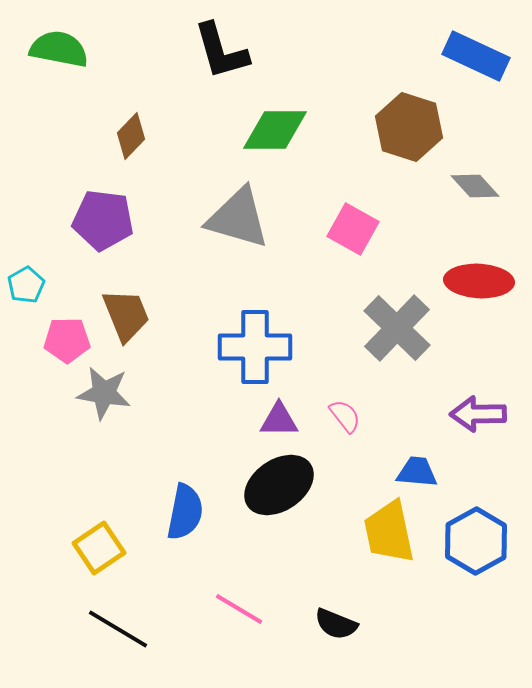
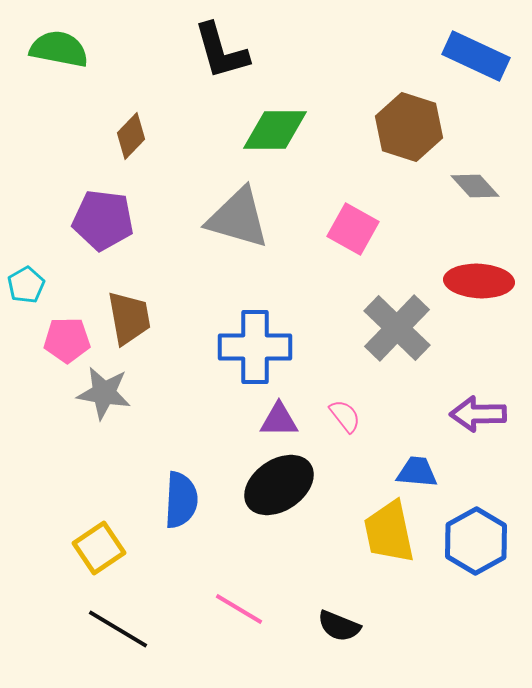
brown trapezoid: moved 3 px right, 3 px down; rotated 12 degrees clockwise
blue semicircle: moved 4 px left, 12 px up; rotated 8 degrees counterclockwise
black semicircle: moved 3 px right, 2 px down
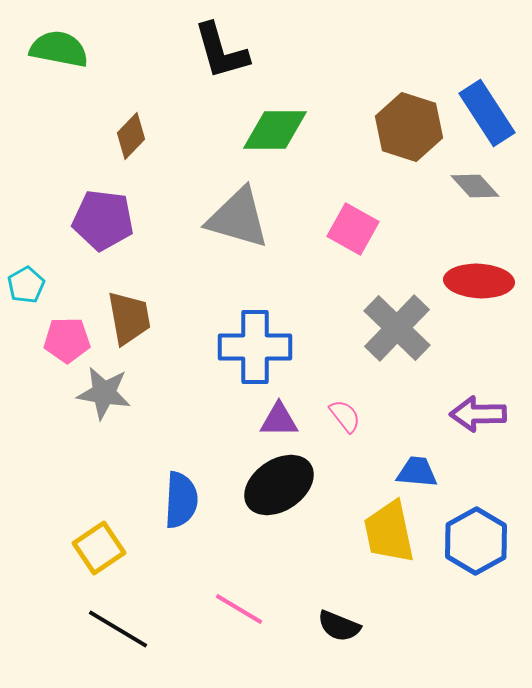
blue rectangle: moved 11 px right, 57 px down; rotated 32 degrees clockwise
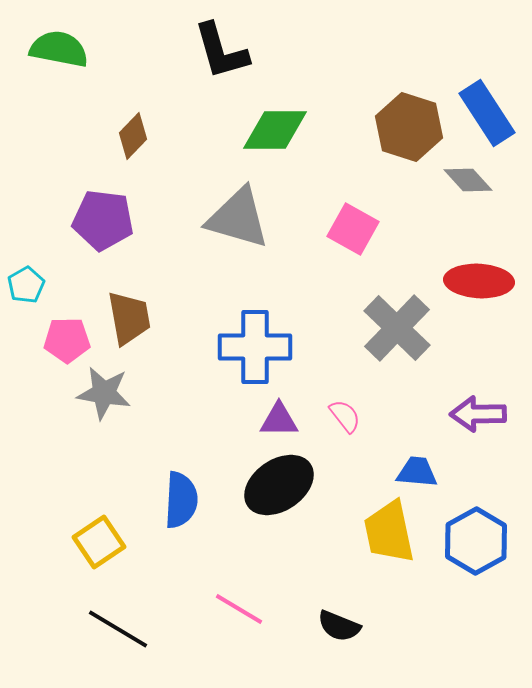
brown diamond: moved 2 px right
gray diamond: moved 7 px left, 6 px up
yellow square: moved 6 px up
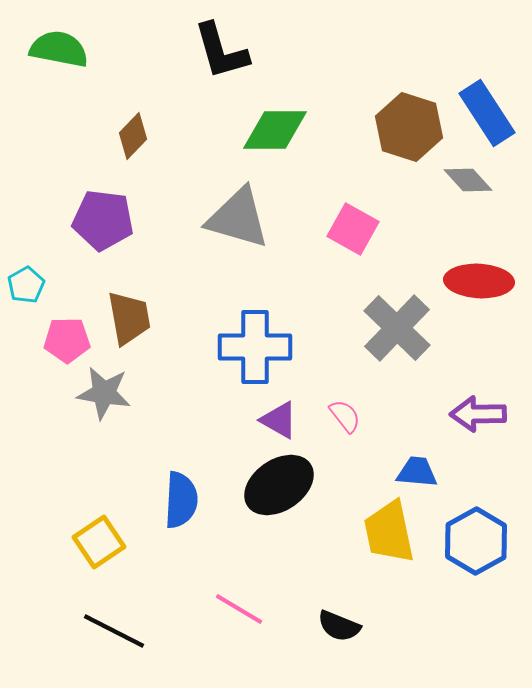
purple triangle: rotated 30 degrees clockwise
black line: moved 4 px left, 2 px down; rotated 4 degrees counterclockwise
